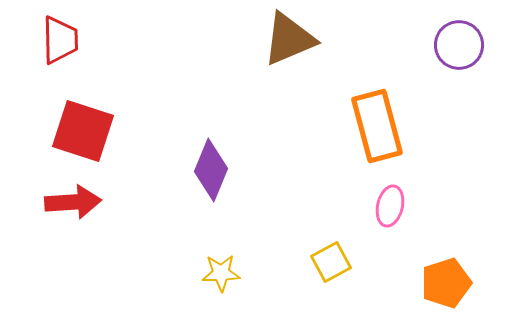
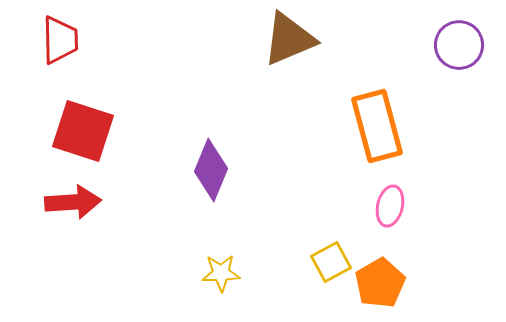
orange pentagon: moved 66 px left; rotated 12 degrees counterclockwise
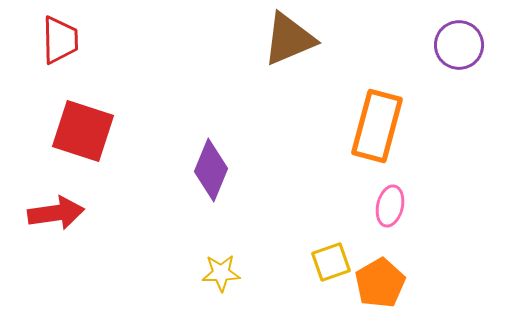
orange rectangle: rotated 30 degrees clockwise
red arrow: moved 17 px left, 11 px down; rotated 4 degrees counterclockwise
yellow square: rotated 9 degrees clockwise
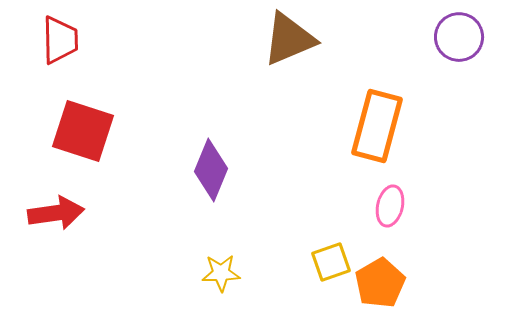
purple circle: moved 8 px up
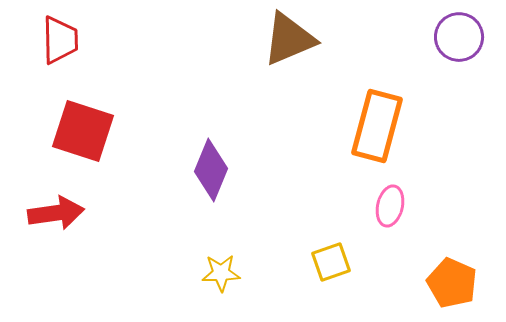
orange pentagon: moved 72 px right; rotated 18 degrees counterclockwise
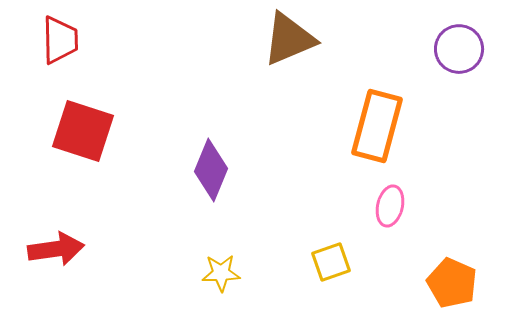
purple circle: moved 12 px down
red arrow: moved 36 px down
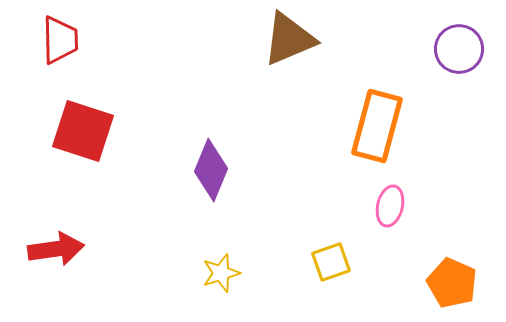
yellow star: rotated 15 degrees counterclockwise
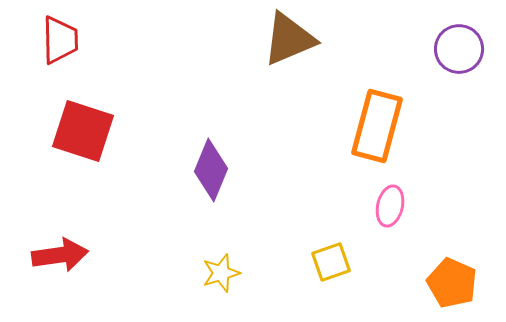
red arrow: moved 4 px right, 6 px down
